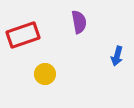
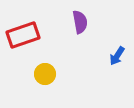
purple semicircle: moved 1 px right
blue arrow: rotated 18 degrees clockwise
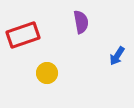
purple semicircle: moved 1 px right
yellow circle: moved 2 px right, 1 px up
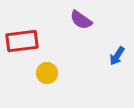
purple semicircle: moved 2 px up; rotated 135 degrees clockwise
red rectangle: moved 1 px left, 6 px down; rotated 12 degrees clockwise
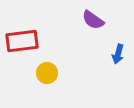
purple semicircle: moved 12 px right
blue arrow: moved 1 px right, 2 px up; rotated 18 degrees counterclockwise
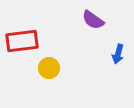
yellow circle: moved 2 px right, 5 px up
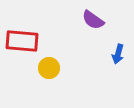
red rectangle: rotated 12 degrees clockwise
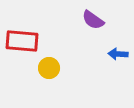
blue arrow: rotated 78 degrees clockwise
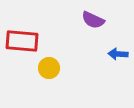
purple semicircle: rotated 10 degrees counterclockwise
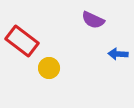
red rectangle: rotated 32 degrees clockwise
